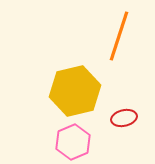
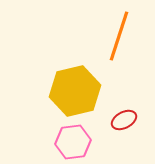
red ellipse: moved 2 px down; rotated 15 degrees counterclockwise
pink hexagon: rotated 16 degrees clockwise
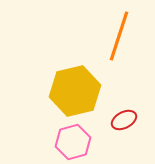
pink hexagon: rotated 8 degrees counterclockwise
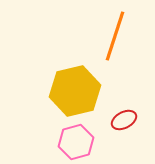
orange line: moved 4 px left
pink hexagon: moved 3 px right
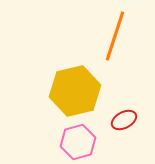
pink hexagon: moved 2 px right
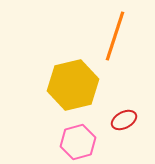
yellow hexagon: moved 2 px left, 6 px up
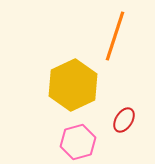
yellow hexagon: rotated 12 degrees counterclockwise
red ellipse: rotated 30 degrees counterclockwise
